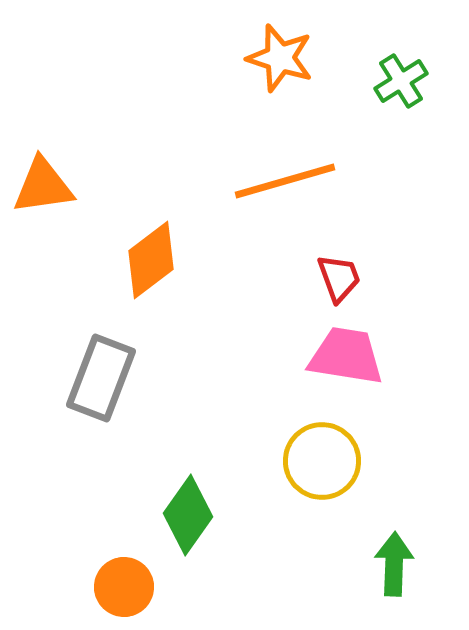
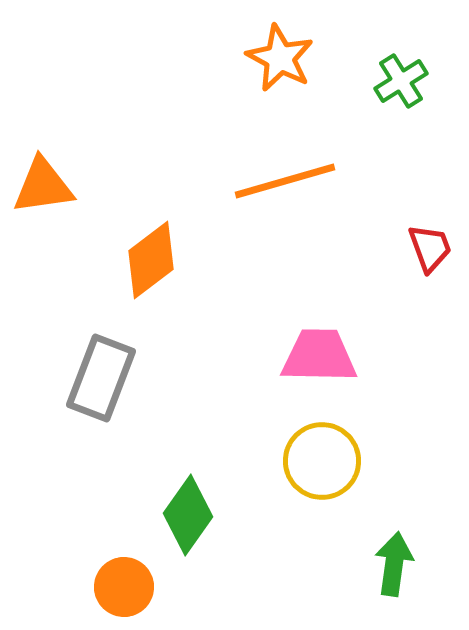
orange star: rotated 10 degrees clockwise
red trapezoid: moved 91 px right, 30 px up
pink trapezoid: moved 27 px left; rotated 8 degrees counterclockwise
green arrow: rotated 6 degrees clockwise
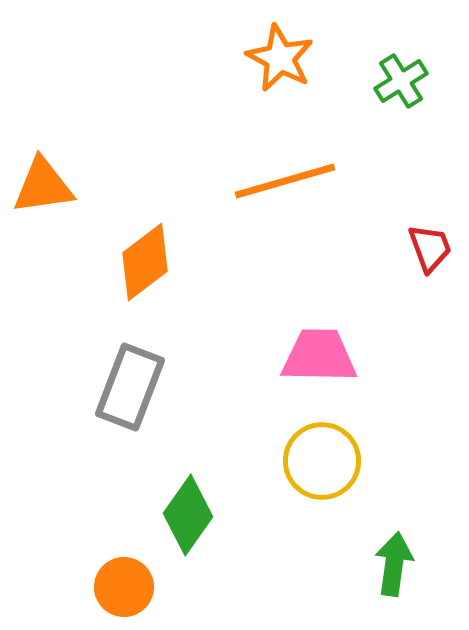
orange diamond: moved 6 px left, 2 px down
gray rectangle: moved 29 px right, 9 px down
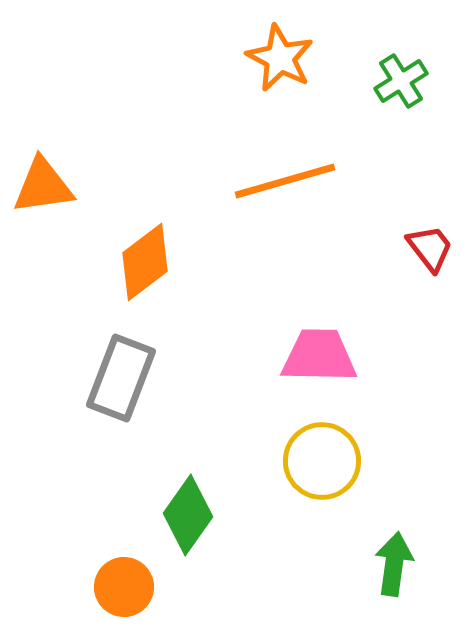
red trapezoid: rotated 18 degrees counterclockwise
gray rectangle: moved 9 px left, 9 px up
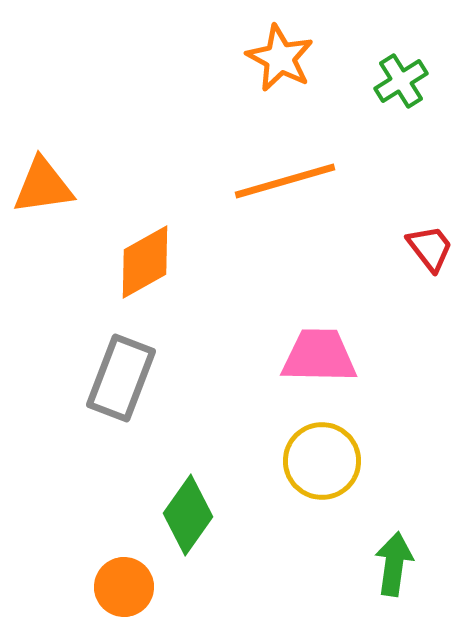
orange diamond: rotated 8 degrees clockwise
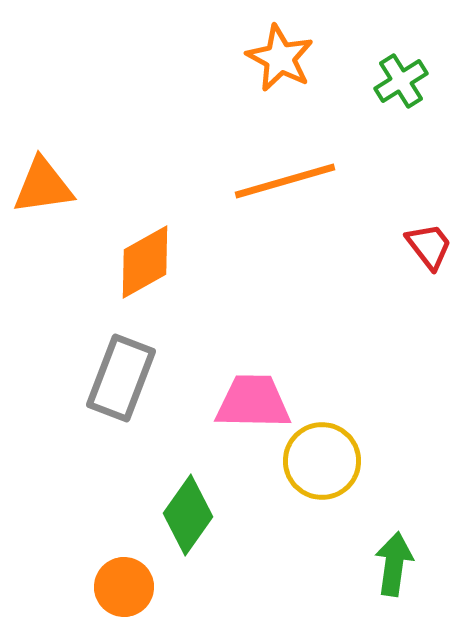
red trapezoid: moved 1 px left, 2 px up
pink trapezoid: moved 66 px left, 46 px down
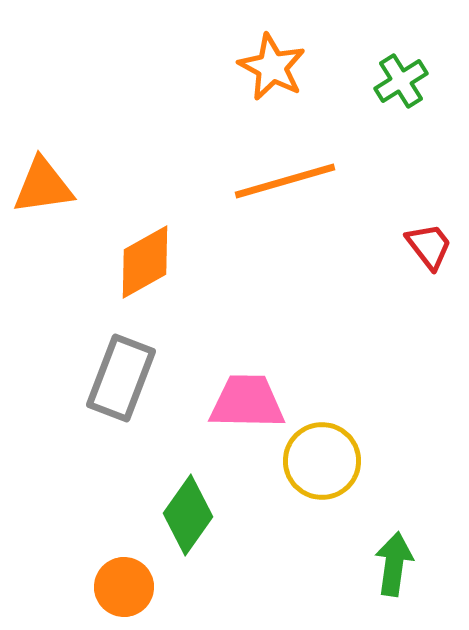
orange star: moved 8 px left, 9 px down
pink trapezoid: moved 6 px left
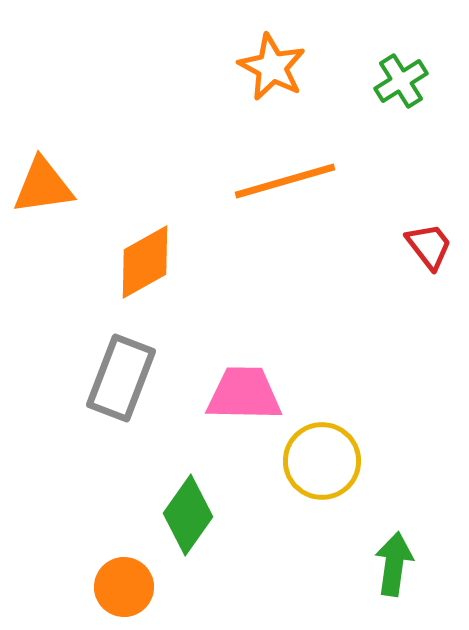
pink trapezoid: moved 3 px left, 8 px up
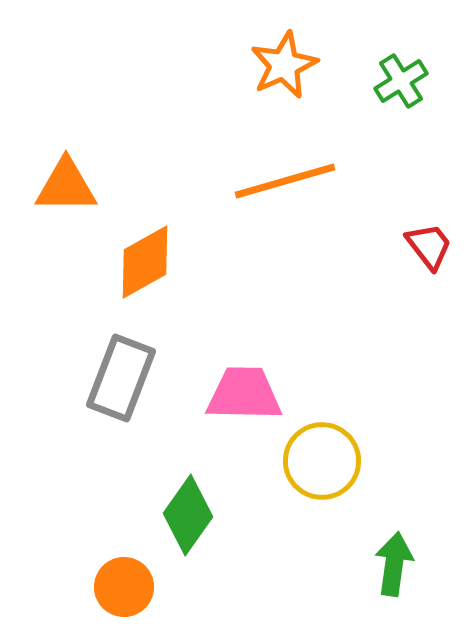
orange star: moved 12 px right, 2 px up; rotated 20 degrees clockwise
orange triangle: moved 23 px right; rotated 8 degrees clockwise
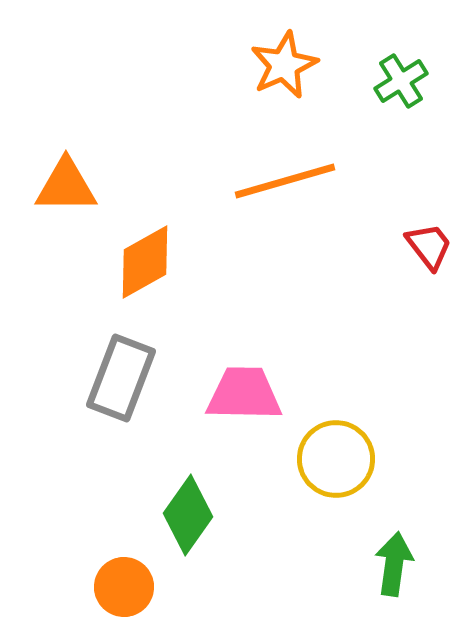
yellow circle: moved 14 px right, 2 px up
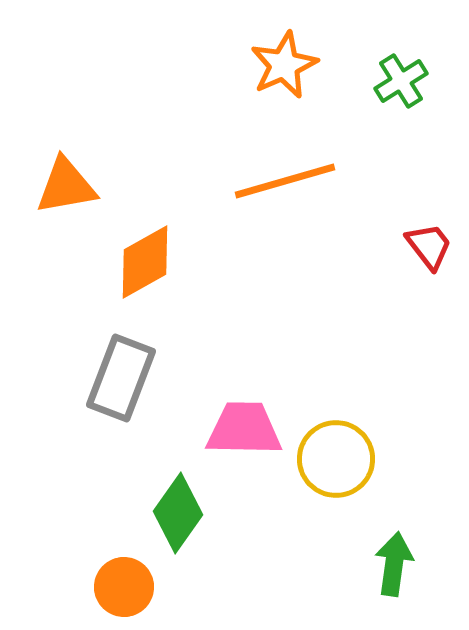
orange triangle: rotated 10 degrees counterclockwise
pink trapezoid: moved 35 px down
green diamond: moved 10 px left, 2 px up
